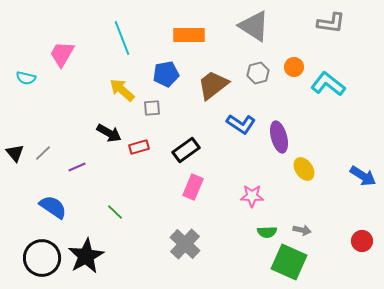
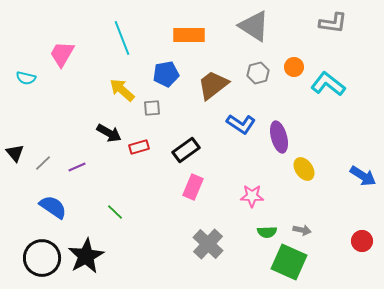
gray L-shape: moved 2 px right
gray line: moved 10 px down
gray cross: moved 23 px right
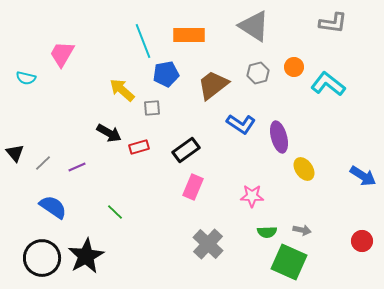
cyan line: moved 21 px right, 3 px down
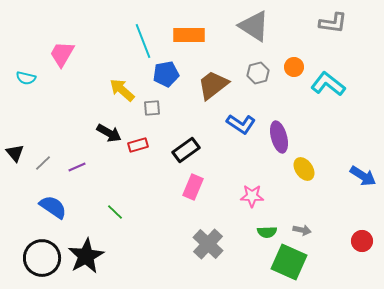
red rectangle: moved 1 px left, 2 px up
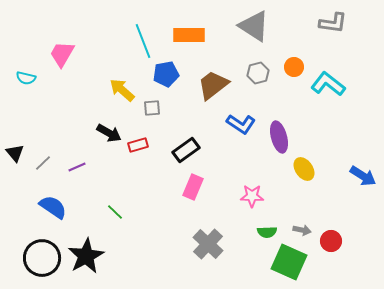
red circle: moved 31 px left
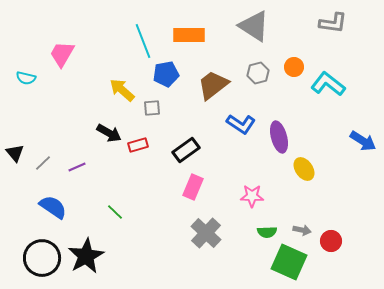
blue arrow: moved 35 px up
gray cross: moved 2 px left, 11 px up
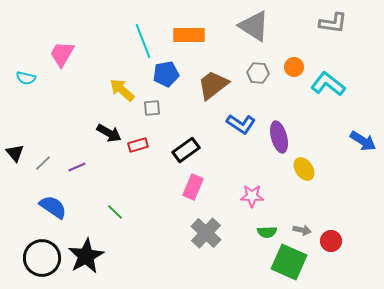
gray hexagon: rotated 20 degrees clockwise
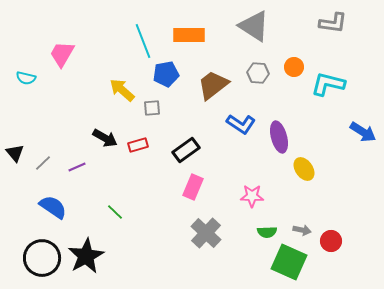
cyan L-shape: rotated 24 degrees counterclockwise
black arrow: moved 4 px left, 5 px down
blue arrow: moved 9 px up
